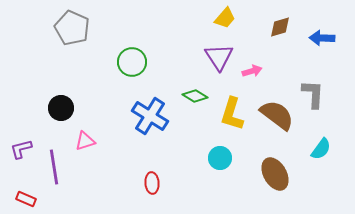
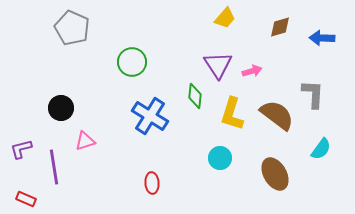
purple triangle: moved 1 px left, 8 px down
green diamond: rotated 65 degrees clockwise
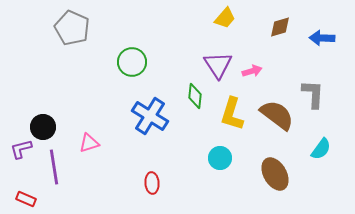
black circle: moved 18 px left, 19 px down
pink triangle: moved 4 px right, 2 px down
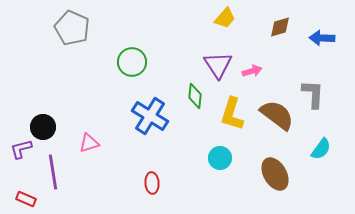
purple line: moved 1 px left, 5 px down
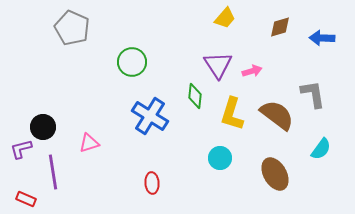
gray L-shape: rotated 12 degrees counterclockwise
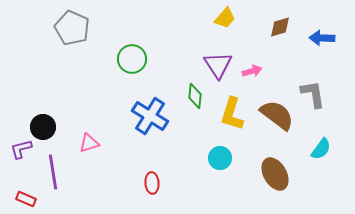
green circle: moved 3 px up
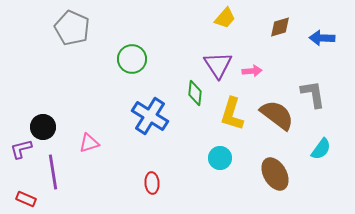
pink arrow: rotated 12 degrees clockwise
green diamond: moved 3 px up
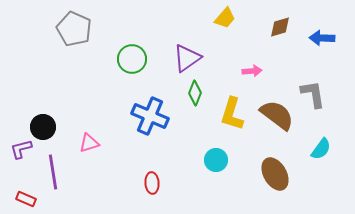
gray pentagon: moved 2 px right, 1 px down
purple triangle: moved 31 px left, 7 px up; rotated 28 degrees clockwise
green diamond: rotated 15 degrees clockwise
blue cross: rotated 9 degrees counterclockwise
cyan circle: moved 4 px left, 2 px down
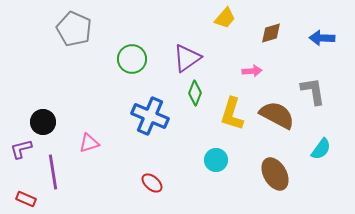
brown diamond: moved 9 px left, 6 px down
gray L-shape: moved 3 px up
brown semicircle: rotated 9 degrees counterclockwise
black circle: moved 5 px up
red ellipse: rotated 45 degrees counterclockwise
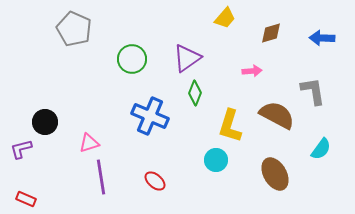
yellow L-shape: moved 2 px left, 12 px down
black circle: moved 2 px right
purple line: moved 48 px right, 5 px down
red ellipse: moved 3 px right, 2 px up
